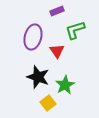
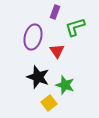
purple rectangle: moved 2 px left, 1 px down; rotated 48 degrees counterclockwise
green L-shape: moved 3 px up
green star: rotated 24 degrees counterclockwise
yellow square: moved 1 px right
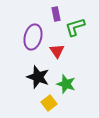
purple rectangle: moved 1 px right, 2 px down; rotated 32 degrees counterclockwise
green star: moved 1 px right, 1 px up
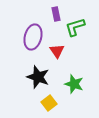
green star: moved 8 px right
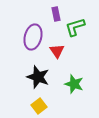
yellow square: moved 10 px left, 3 px down
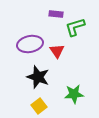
purple rectangle: rotated 72 degrees counterclockwise
purple ellipse: moved 3 px left, 7 px down; rotated 65 degrees clockwise
green star: moved 10 px down; rotated 24 degrees counterclockwise
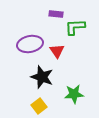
green L-shape: rotated 15 degrees clockwise
black star: moved 4 px right
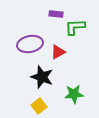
red triangle: moved 1 px right, 1 px down; rotated 35 degrees clockwise
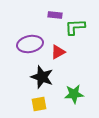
purple rectangle: moved 1 px left, 1 px down
yellow square: moved 2 px up; rotated 28 degrees clockwise
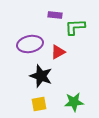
black star: moved 1 px left, 1 px up
green star: moved 8 px down
